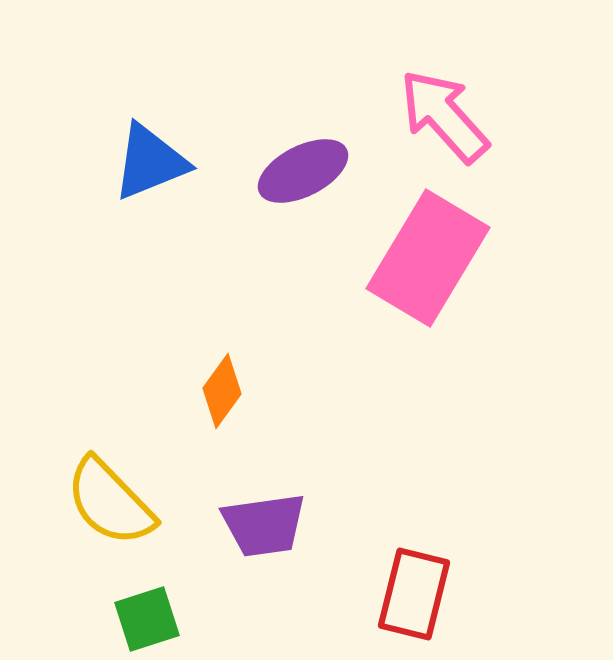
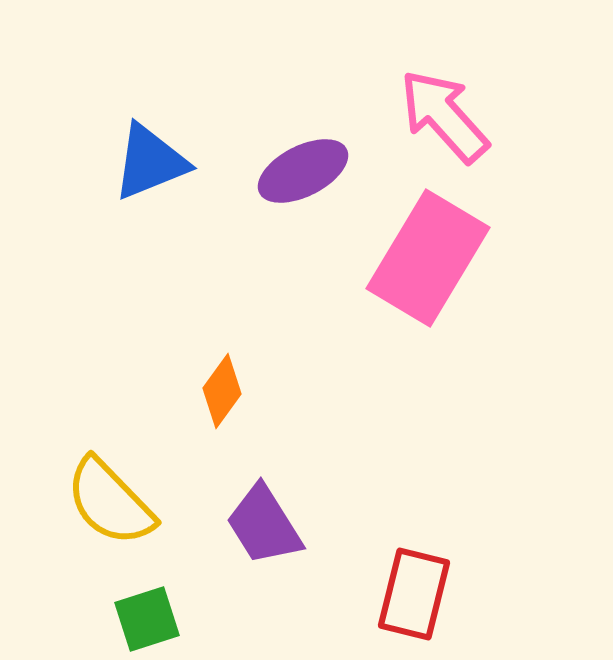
purple trapezoid: rotated 66 degrees clockwise
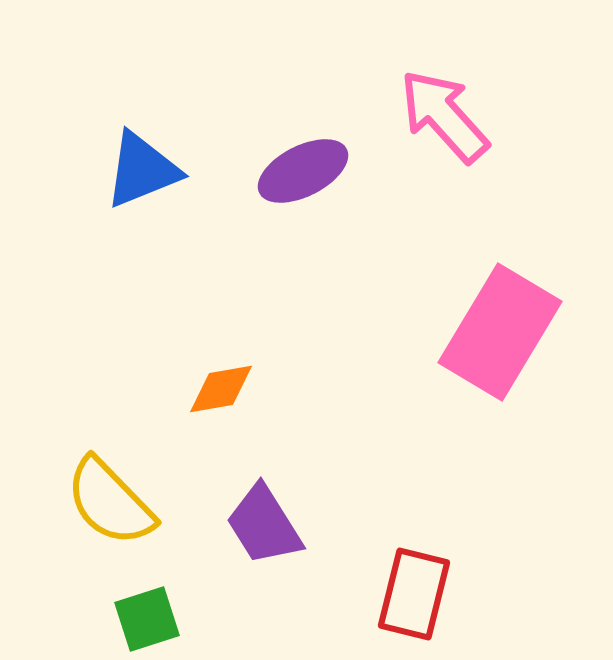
blue triangle: moved 8 px left, 8 px down
pink rectangle: moved 72 px right, 74 px down
orange diamond: moved 1 px left, 2 px up; rotated 44 degrees clockwise
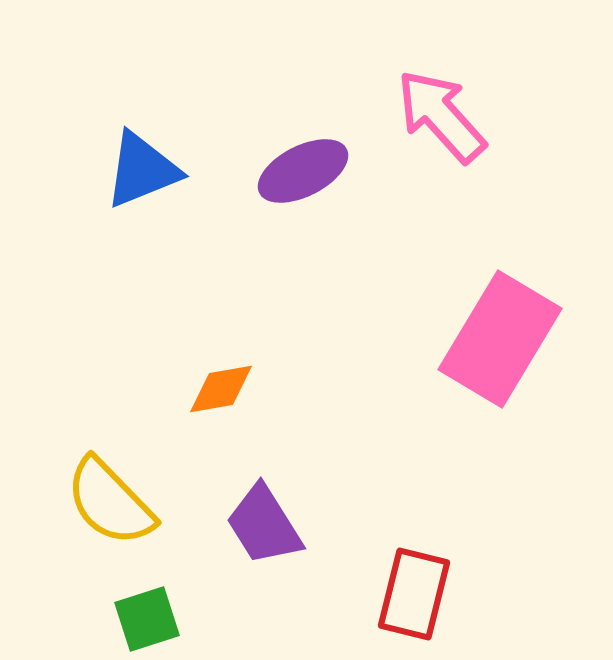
pink arrow: moved 3 px left
pink rectangle: moved 7 px down
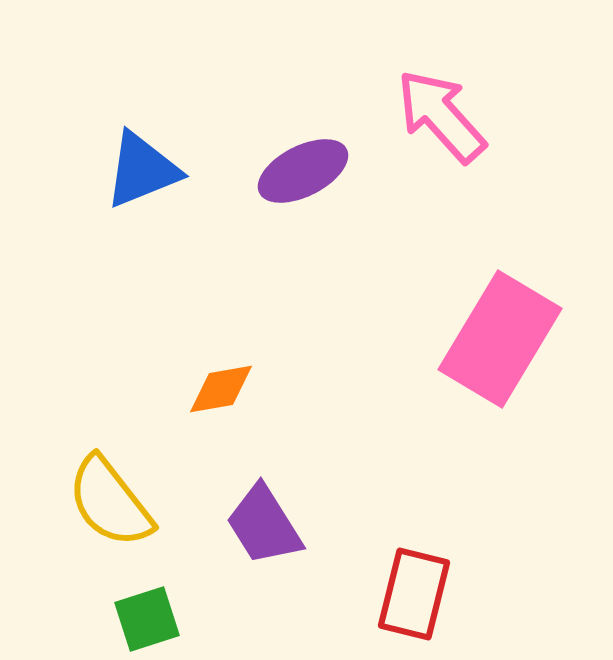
yellow semicircle: rotated 6 degrees clockwise
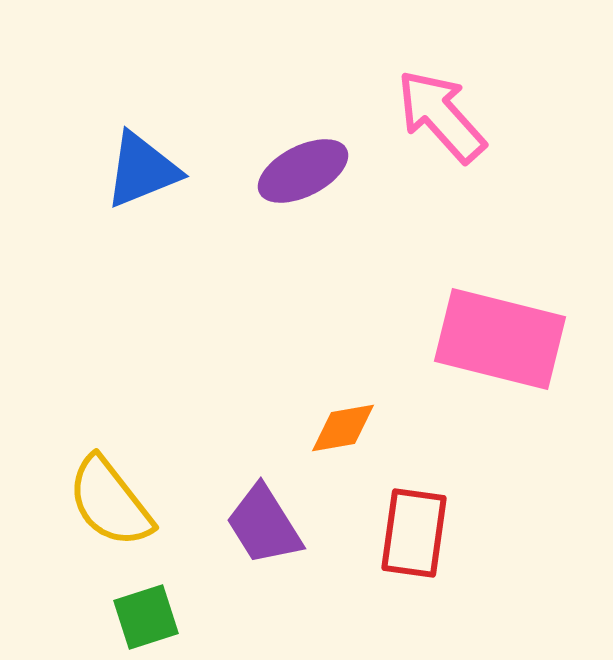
pink rectangle: rotated 73 degrees clockwise
orange diamond: moved 122 px right, 39 px down
red rectangle: moved 61 px up; rotated 6 degrees counterclockwise
green square: moved 1 px left, 2 px up
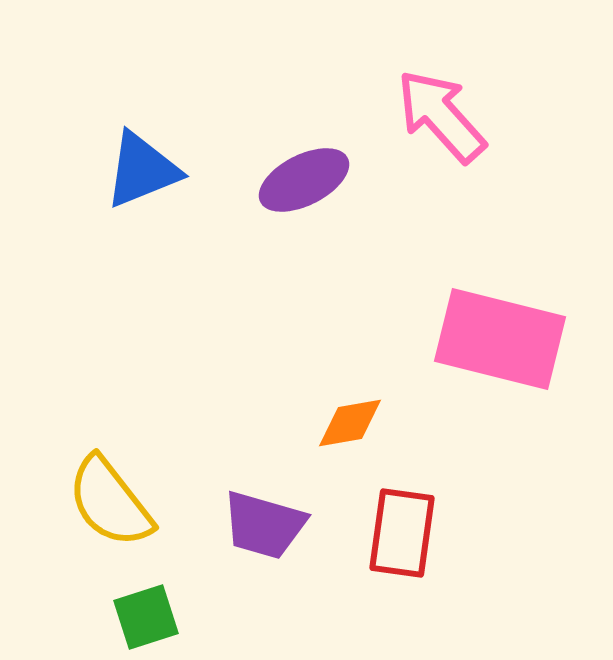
purple ellipse: moved 1 px right, 9 px down
orange diamond: moved 7 px right, 5 px up
purple trapezoid: rotated 42 degrees counterclockwise
red rectangle: moved 12 px left
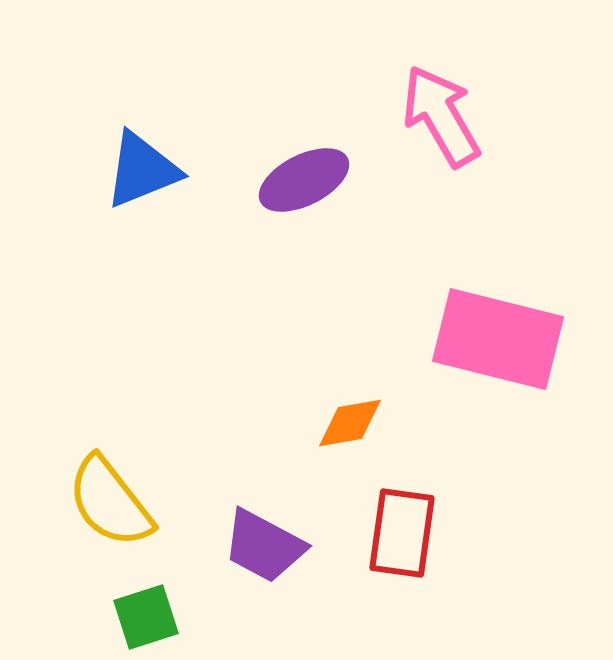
pink arrow: rotated 12 degrees clockwise
pink rectangle: moved 2 px left
purple trapezoid: moved 21 px down; rotated 12 degrees clockwise
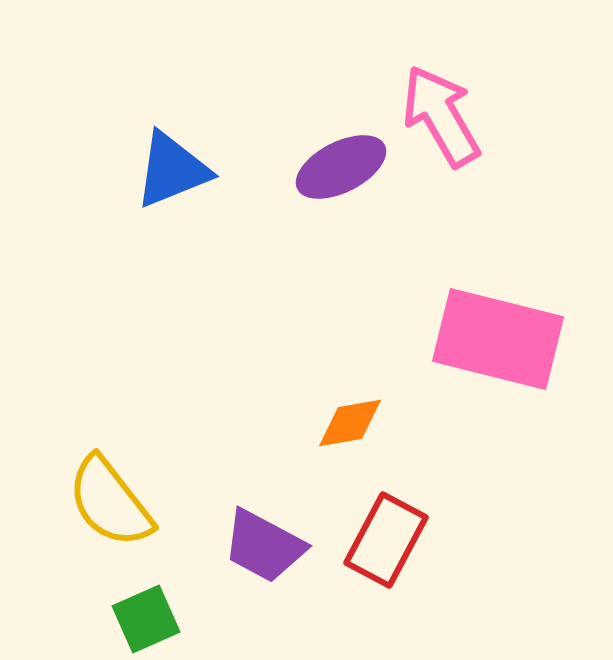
blue triangle: moved 30 px right
purple ellipse: moved 37 px right, 13 px up
red rectangle: moved 16 px left, 7 px down; rotated 20 degrees clockwise
green square: moved 2 px down; rotated 6 degrees counterclockwise
